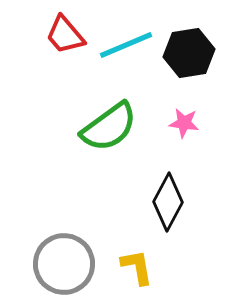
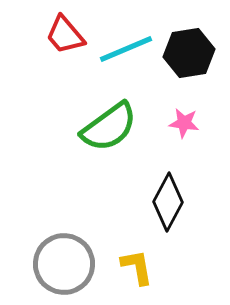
cyan line: moved 4 px down
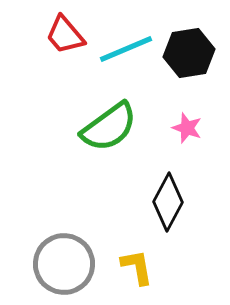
pink star: moved 3 px right, 5 px down; rotated 12 degrees clockwise
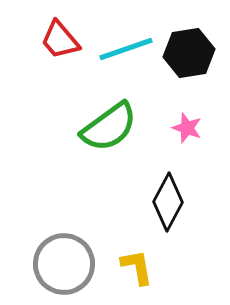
red trapezoid: moved 5 px left, 5 px down
cyan line: rotated 4 degrees clockwise
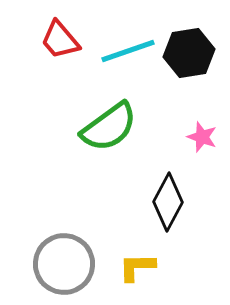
cyan line: moved 2 px right, 2 px down
pink star: moved 15 px right, 9 px down
yellow L-shape: rotated 81 degrees counterclockwise
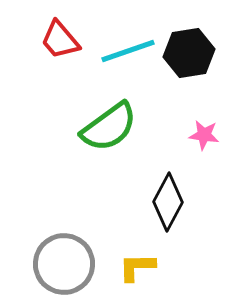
pink star: moved 2 px right, 2 px up; rotated 12 degrees counterclockwise
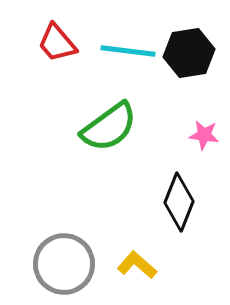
red trapezoid: moved 3 px left, 3 px down
cyan line: rotated 26 degrees clockwise
black diamond: moved 11 px right; rotated 6 degrees counterclockwise
yellow L-shape: moved 2 px up; rotated 42 degrees clockwise
